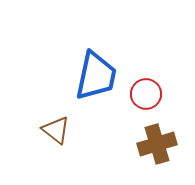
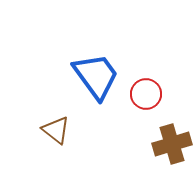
blue trapezoid: rotated 48 degrees counterclockwise
brown cross: moved 15 px right
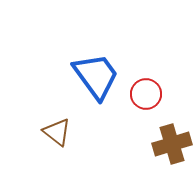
brown triangle: moved 1 px right, 2 px down
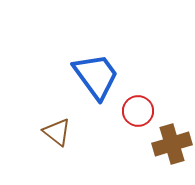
red circle: moved 8 px left, 17 px down
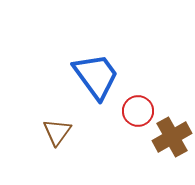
brown triangle: rotated 28 degrees clockwise
brown cross: moved 7 px up; rotated 12 degrees counterclockwise
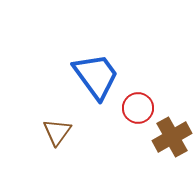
red circle: moved 3 px up
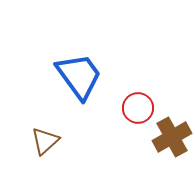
blue trapezoid: moved 17 px left
brown triangle: moved 12 px left, 9 px down; rotated 12 degrees clockwise
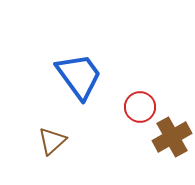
red circle: moved 2 px right, 1 px up
brown triangle: moved 7 px right
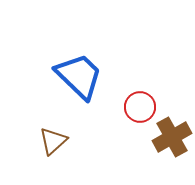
blue trapezoid: rotated 10 degrees counterclockwise
brown triangle: moved 1 px right
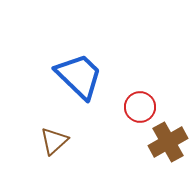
brown cross: moved 4 px left, 5 px down
brown triangle: moved 1 px right
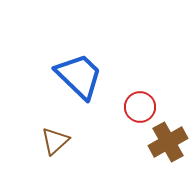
brown triangle: moved 1 px right
